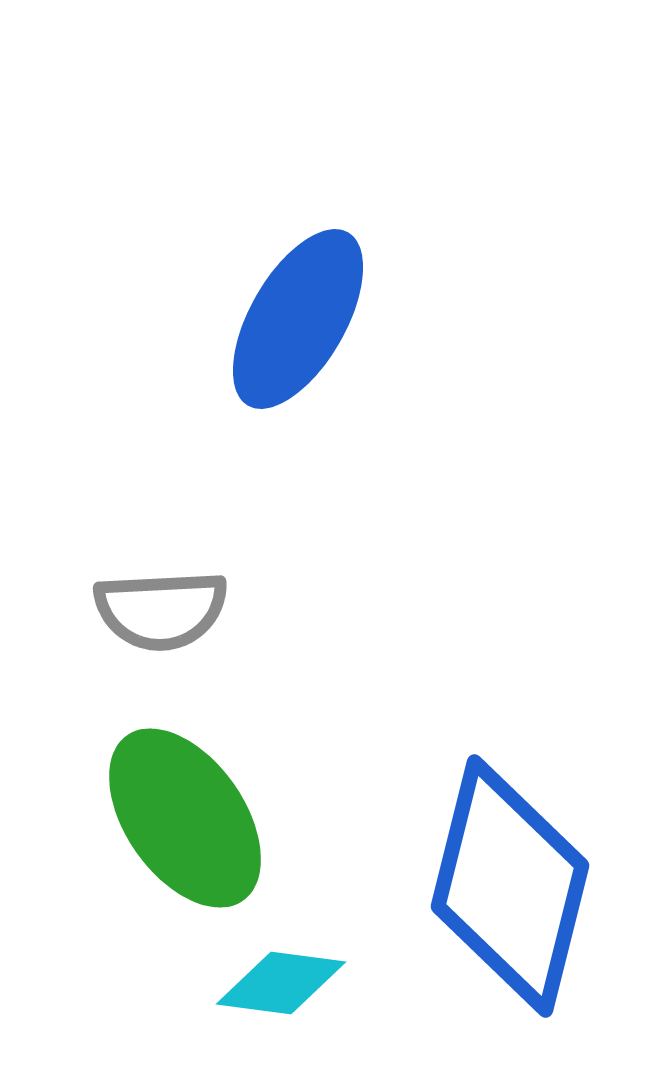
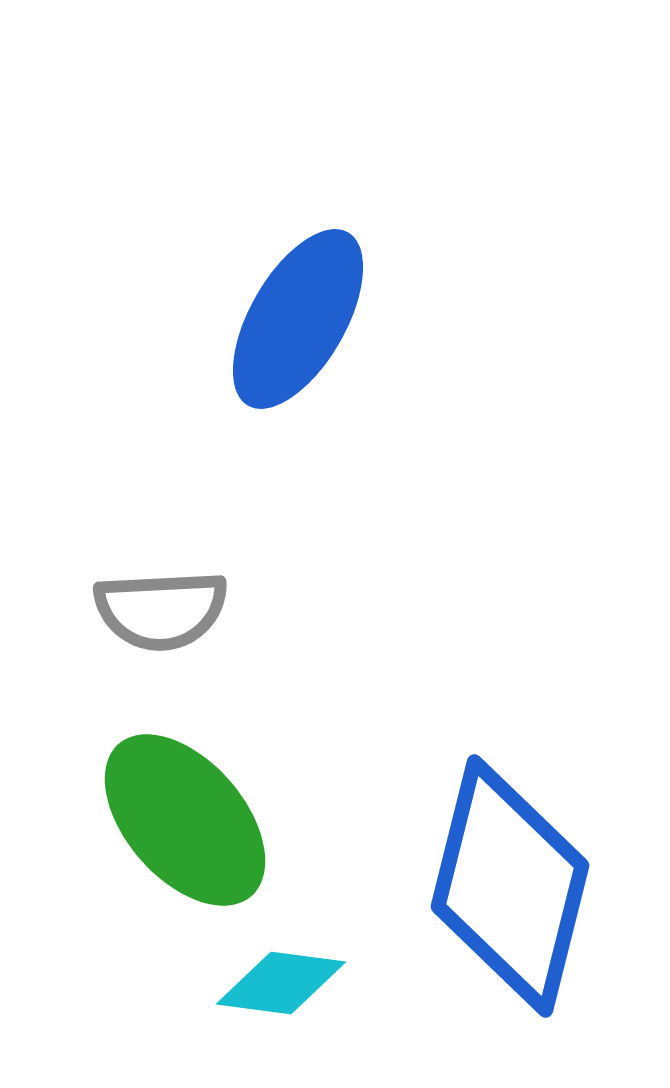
green ellipse: moved 2 px down; rotated 6 degrees counterclockwise
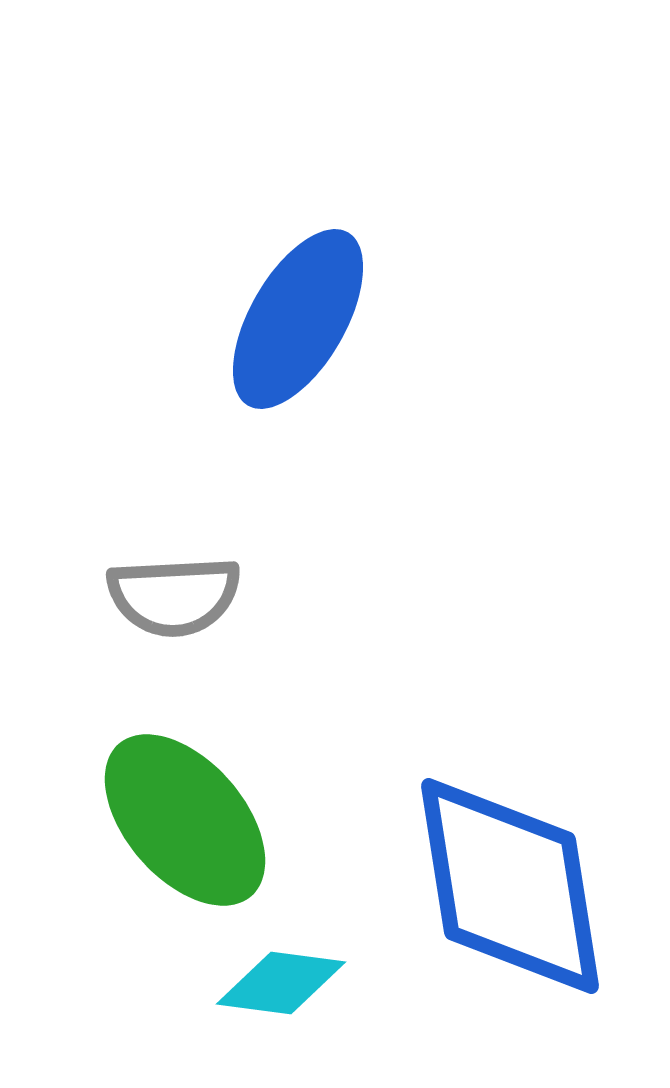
gray semicircle: moved 13 px right, 14 px up
blue diamond: rotated 23 degrees counterclockwise
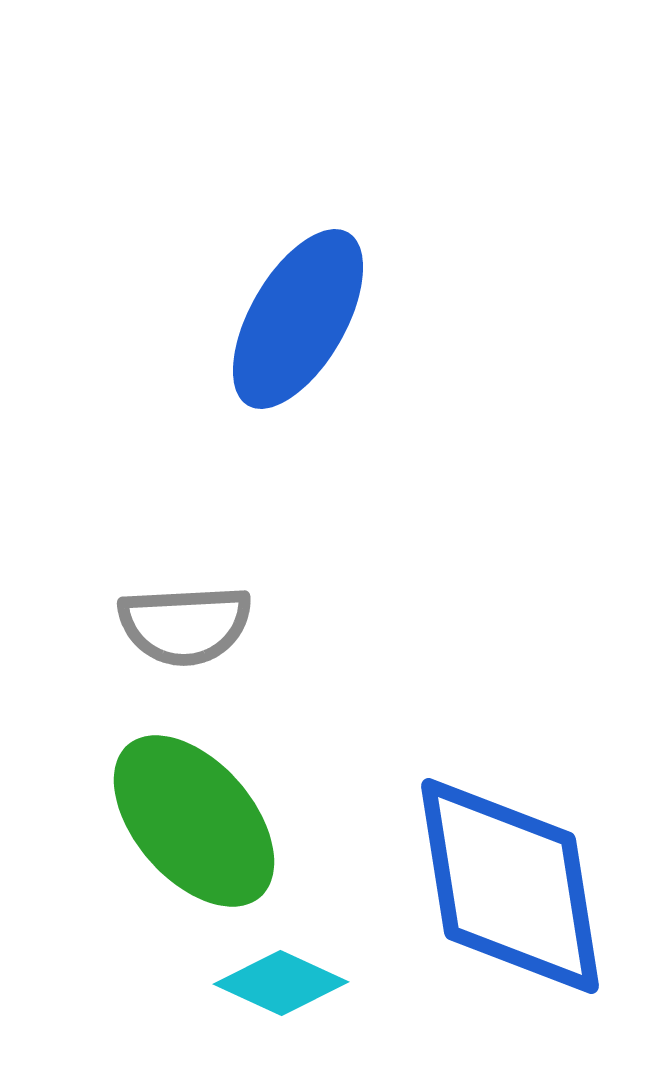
gray semicircle: moved 11 px right, 29 px down
green ellipse: moved 9 px right, 1 px down
cyan diamond: rotated 17 degrees clockwise
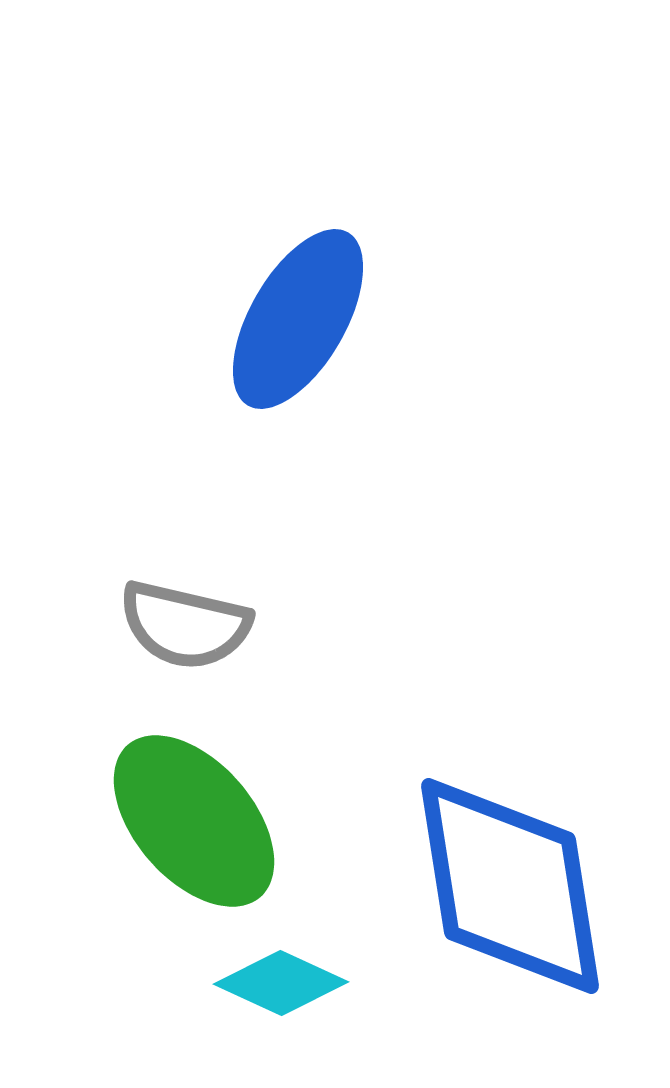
gray semicircle: rotated 16 degrees clockwise
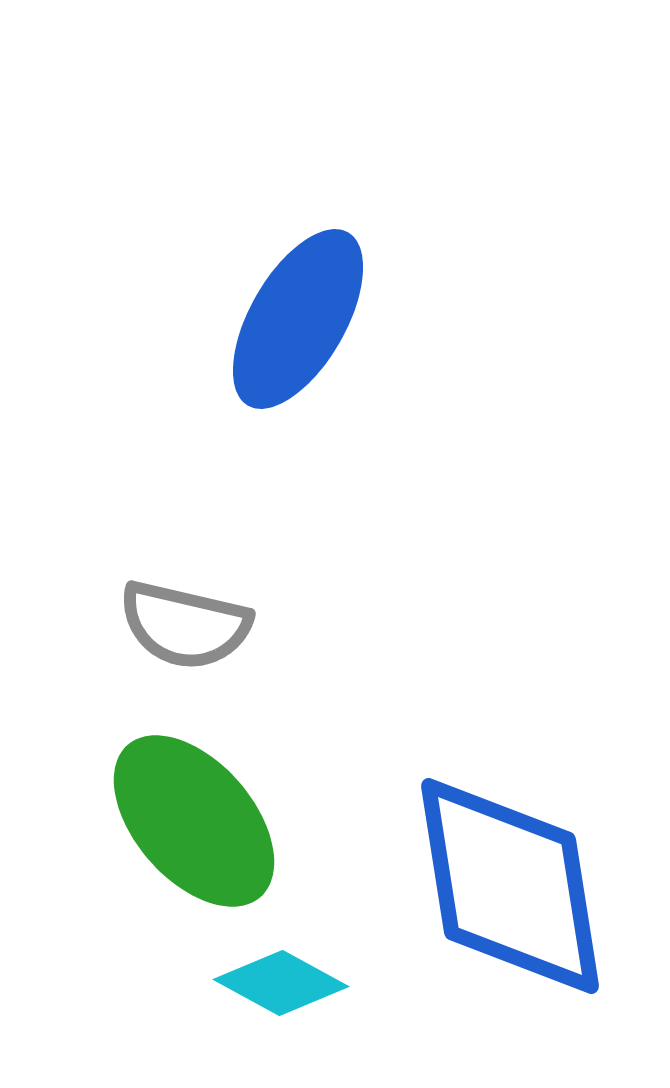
cyan diamond: rotated 4 degrees clockwise
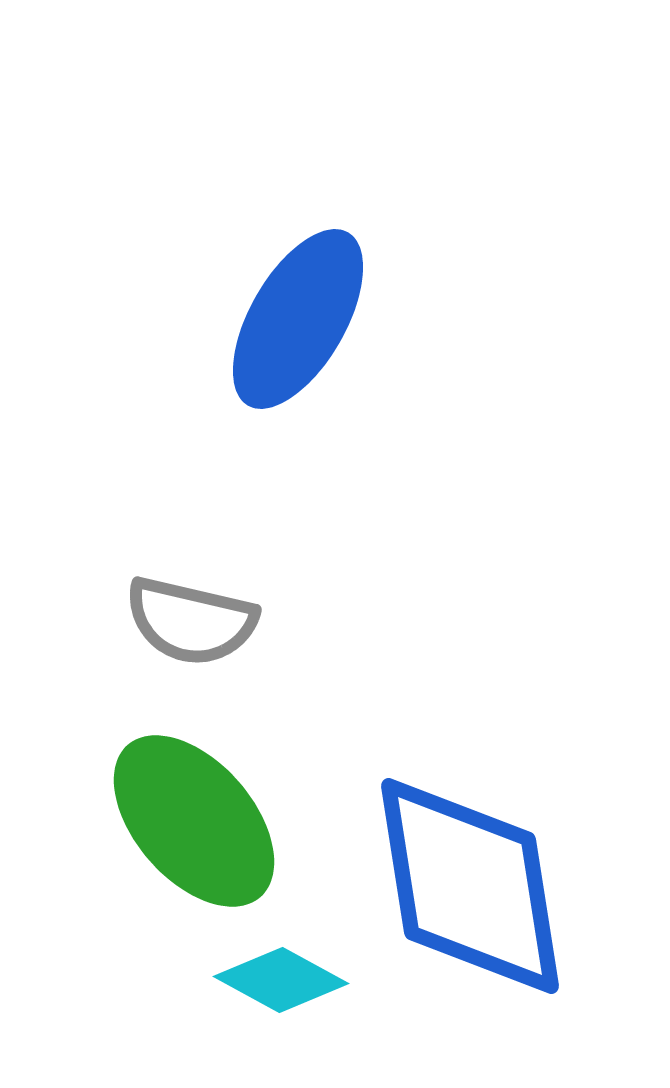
gray semicircle: moved 6 px right, 4 px up
blue diamond: moved 40 px left
cyan diamond: moved 3 px up
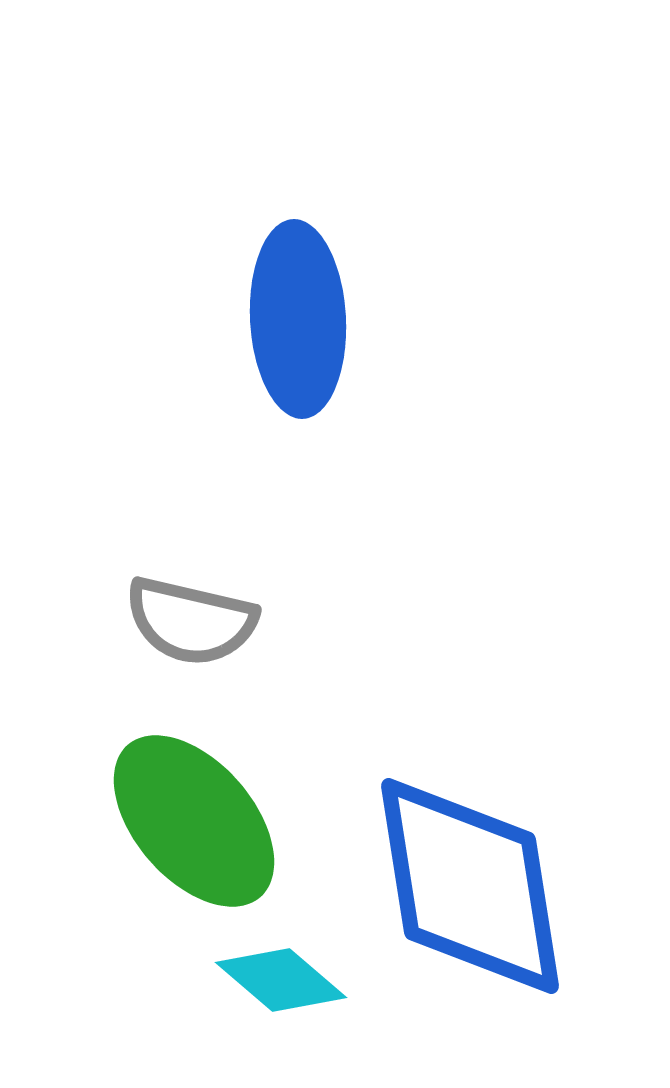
blue ellipse: rotated 33 degrees counterclockwise
cyan diamond: rotated 12 degrees clockwise
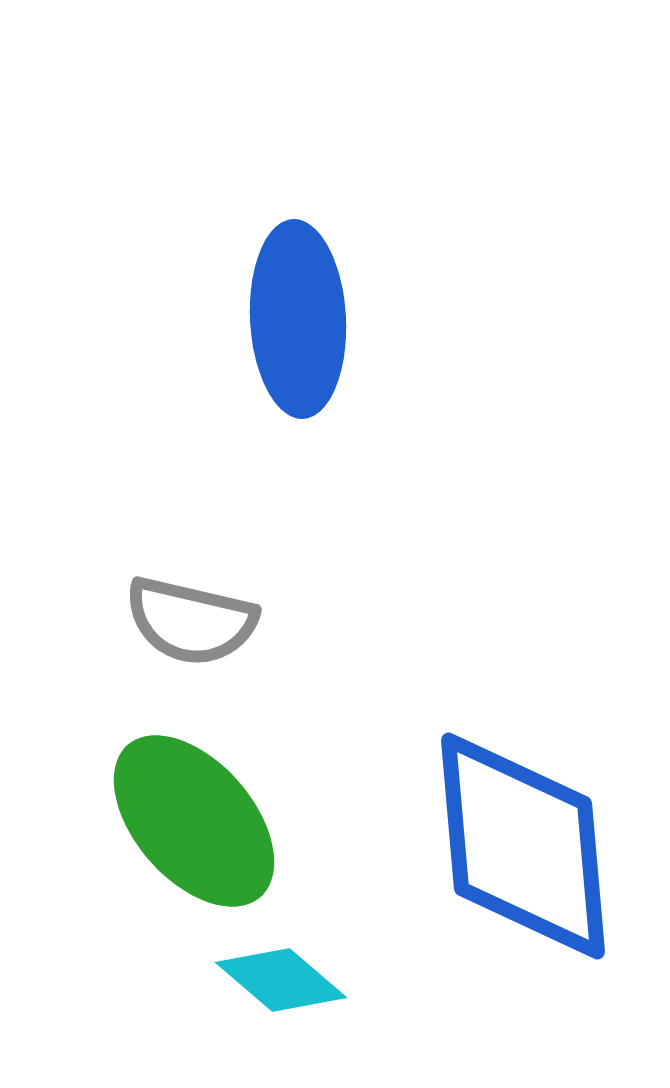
blue diamond: moved 53 px right, 40 px up; rotated 4 degrees clockwise
